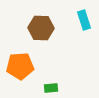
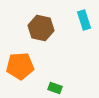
brown hexagon: rotated 10 degrees clockwise
green rectangle: moved 4 px right; rotated 24 degrees clockwise
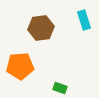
brown hexagon: rotated 20 degrees counterclockwise
green rectangle: moved 5 px right
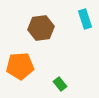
cyan rectangle: moved 1 px right, 1 px up
green rectangle: moved 4 px up; rotated 32 degrees clockwise
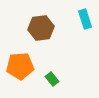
green rectangle: moved 8 px left, 5 px up
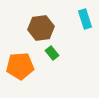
green rectangle: moved 26 px up
